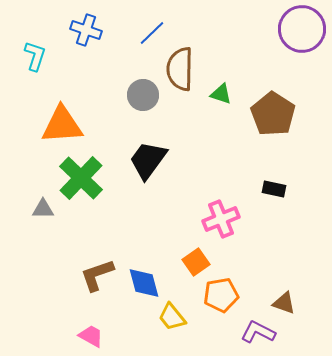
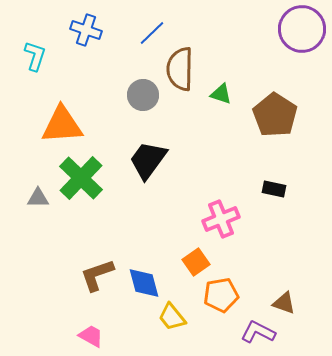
brown pentagon: moved 2 px right, 1 px down
gray triangle: moved 5 px left, 11 px up
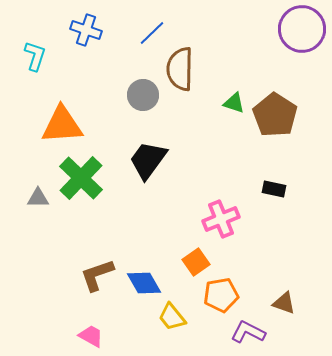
green triangle: moved 13 px right, 9 px down
blue diamond: rotated 15 degrees counterclockwise
purple L-shape: moved 10 px left
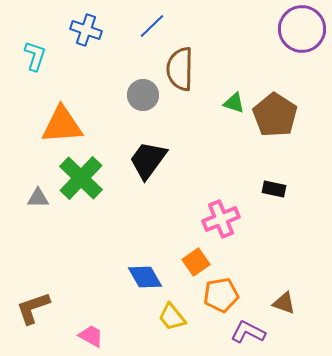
blue line: moved 7 px up
brown L-shape: moved 64 px left, 33 px down
blue diamond: moved 1 px right, 6 px up
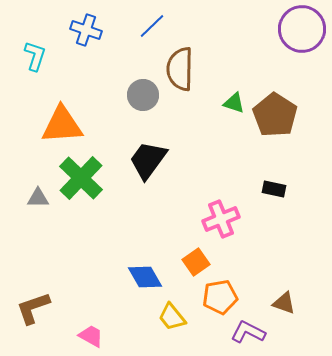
orange pentagon: moved 1 px left, 2 px down
